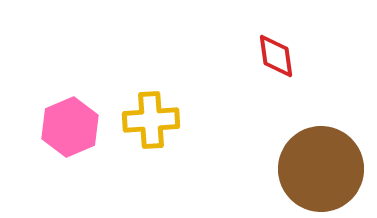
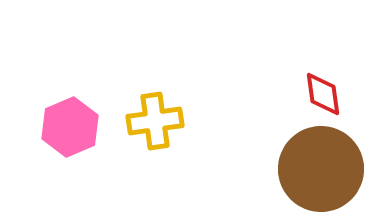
red diamond: moved 47 px right, 38 px down
yellow cross: moved 4 px right, 1 px down; rotated 4 degrees counterclockwise
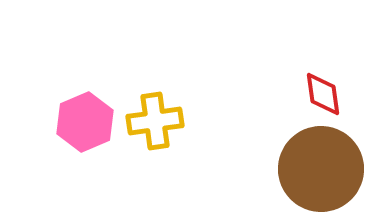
pink hexagon: moved 15 px right, 5 px up
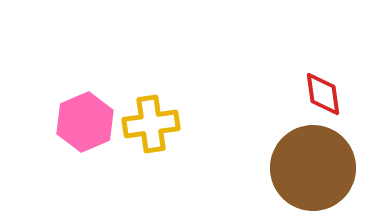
yellow cross: moved 4 px left, 3 px down
brown circle: moved 8 px left, 1 px up
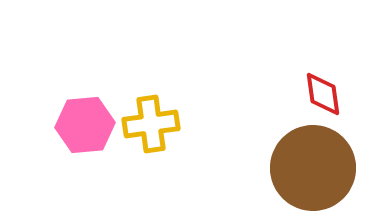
pink hexagon: moved 3 px down; rotated 18 degrees clockwise
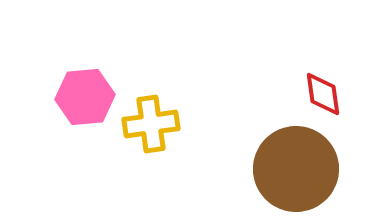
pink hexagon: moved 28 px up
brown circle: moved 17 px left, 1 px down
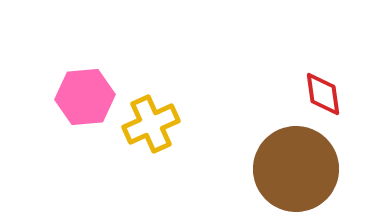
yellow cross: rotated 16 degrees counterclockwise
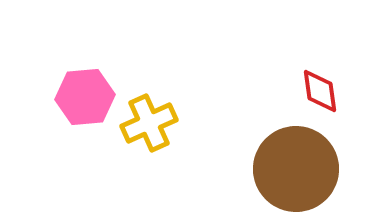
red diamond: moved 3 px left, 3 px up
yellow cross: moved 2 px left, 1 px up
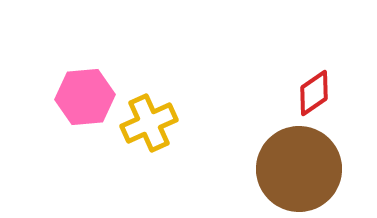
red diamond: moved 6 px left, 2 px down; rotated 63 degrees clockwise
brown circle: moved 3 px right
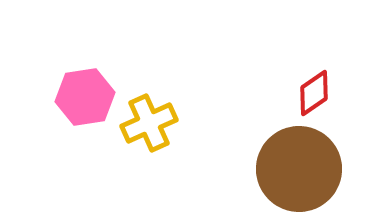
pink hexagon: rotated 4 degrees counterclockwise
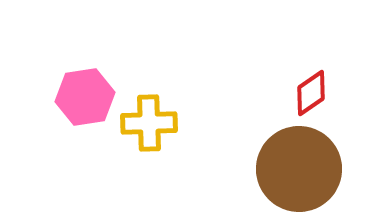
red diamond: moved 3 px left
yellow cross: rotated 22 degrees clockwise
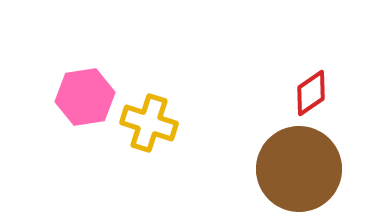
yellow cross: rotated 20 degrees clockwise
